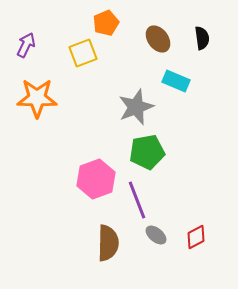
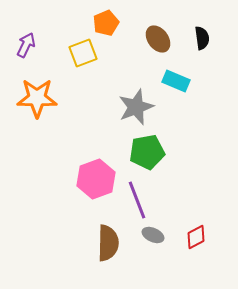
gray ellipse: moved 3 px left; rotated 15 degrees counterclockwise
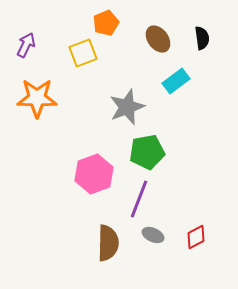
cyan rectangle: rotated 60 degrees counterclockwise
gray star: moved 9 px left
pink hexagon: moved 2 px left, 5 px up
purple line: moved 2 px right, 1 px up; rotated 42 degrees clockwise
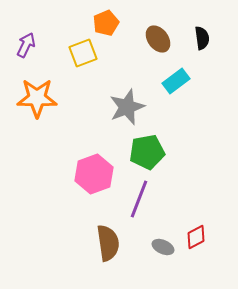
gray ellipse: moved 10 px right, 12 px down
brown semicircle: rotated 9 degrees counterclockwise
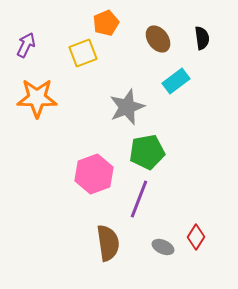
red diamond: rotated 30 degrees counterclockwise
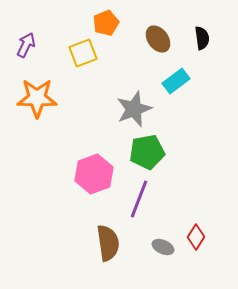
gray star: moved 7 px right, 2 px down
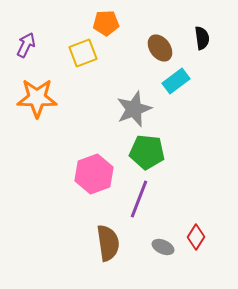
orange pentagon: rotated 20 degrees clockwise
brown ellipse: moved 2 px right, 9 px down
green pentagon: rotated 16 degrees clockwise
